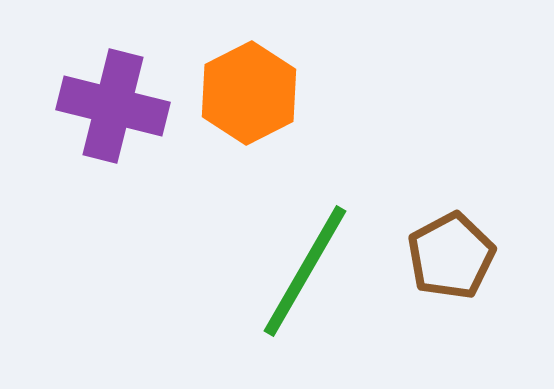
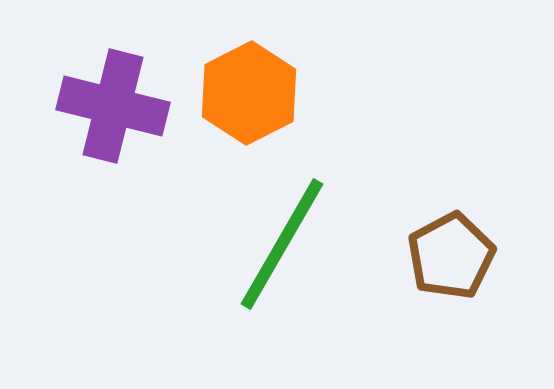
green line: moved 23 px left, 27 px up
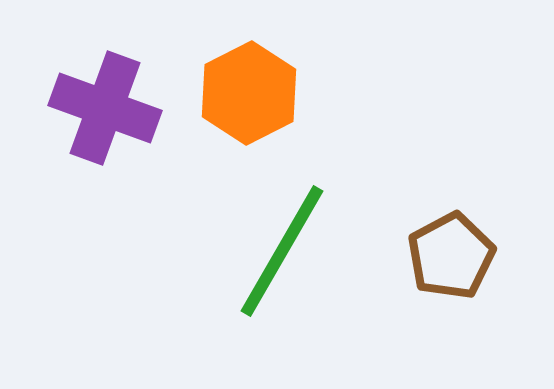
purple cross: moved 8 px left, 2 px down; rotated 6 degrees clockwise
green line: moved 7 px down
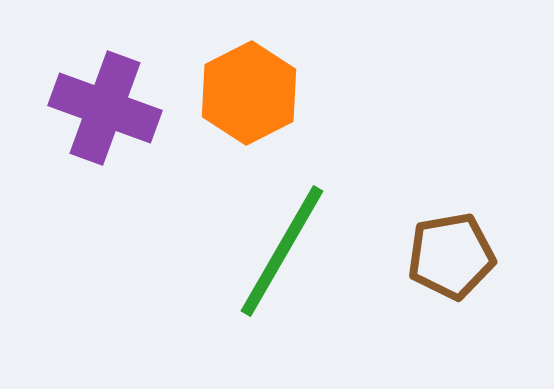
brown pentagon: rotated 18 degrees clockwise
